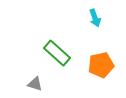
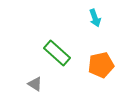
gray triangle: rotated 14 degrees clockwise
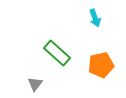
gray triangle: rotated 35 degrees clockwise
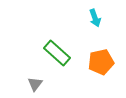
orange pentagon: moved 3 px up
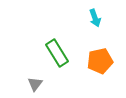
green rectangle: rotated 16 degrees clockwise
orange pentagon: moved 1 px left, 1 px up
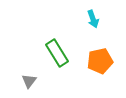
cyan arrow: moved 2 px left, 1 px down
gray triangle: moved 6 px left, 3 px up
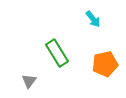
cyan arrow: rotated 18 degrees counterclockwise
orange pentagon: moved 5 px right, 3 px down
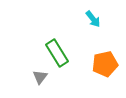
gray triangle: moved 11 px right, 4 px up
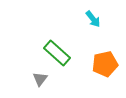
green rectangle: rotated 16 degrees counterclockwise
gray triangle: moved 2 px down
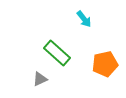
cyan arrow: moved 9 px left
gray triangle: rotated 28 degrees clockwise
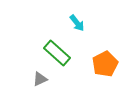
cyan arrow: moved 7 px left, 4 px down
orange pentagon: rotated 15 degrees counterclockwise
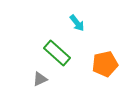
orange pentagon: rotated 15 degrees clockwise
